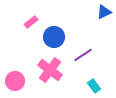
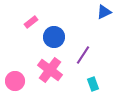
purple line: rotated 24 degrees counterclockwise
cyan rectangle: moved 1 px left, 2 px up; rotated 16 degrees clockwise
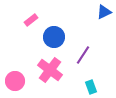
pink rectangle: moved 2 px up
cyan rectangle: moved 2 px left, 3 px down
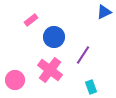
pink circle: moved 1 px up
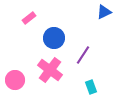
pink rectangle: moved 2 px left, 2 px up
blue circle: moved 1 px down
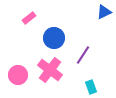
pink circle: moved 3 px right, 5 px up
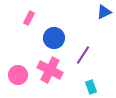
pink rectangle: rotated 24 degrees counterclockwise
pink cross: rotated 10 degrees counterclockwise
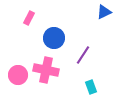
pink cross: moved 4 px left; rotated 15 degrees counterclockwise
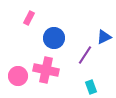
blue triangle: moved 25 px down
purple line: moved 2 px right
pink circle: moved 1 px down
